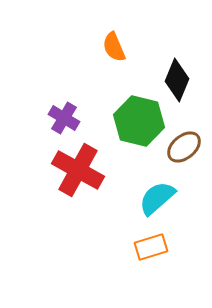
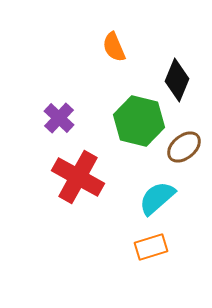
purple cross: moved 5 px left; rotated 12 degrees clockwise
red cross: moved 7 px down
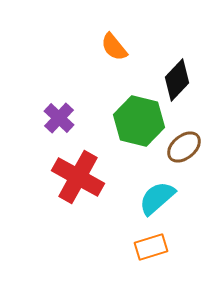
orange semicircle: rotated 16 degrees counterclockwise
black diamond: rotated 21 degrees clockwise
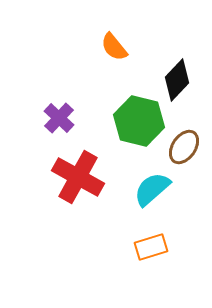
brown ellipse: rotated 16 degrees counterclockwise
cyan semicircle: moved 5 px left, 9 px up
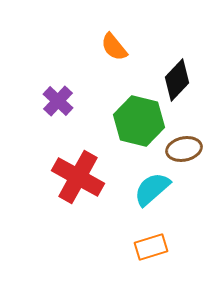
purple cross: moved 1 px left, 17 px up
brown ellipse: moved 2 px down; rotated 44 degrees clockwise
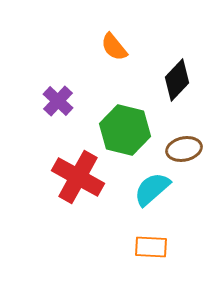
green hexagon: moved 14 px left, 9 px down
orange rectangle: rotated 20 degrees clockwise
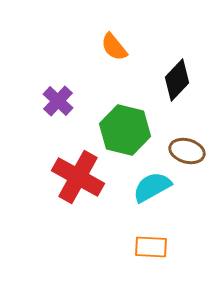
brown ellipse: moved 3 px right, 2 px down; rotated 28 degrees clockwise
cyan semicircle: moved 2 px up; rotated 12 degrees clockwise
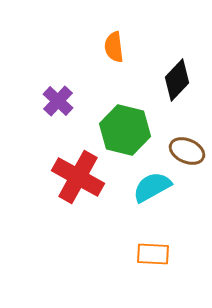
orange semicircle: rotated 32 degrees clockwise
brown ellipse: rotated 8 degrees clockwise
orange rectangle: moved 2 px right, 7 px down
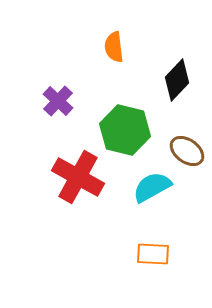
brown ellipse: rotated 12 degrees clockwise
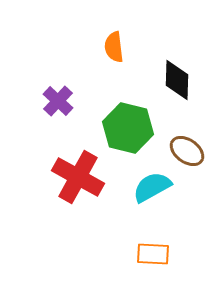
black diamond: rotated 42 degrees counterclockwise
green hexagon: moved 3 px right, 2 px up
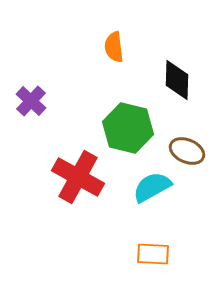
purple cross: moved 27 px left
brown ellipse: rotated 12 degrees counterclockwise
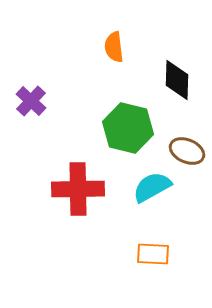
red cross: moved 12 px down; rotated 30 degrees counterclockwise
